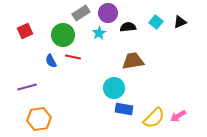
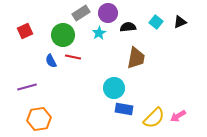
brown trapezoid: moved 3 px right, 3 px up; rotated 110 degrees clockwise
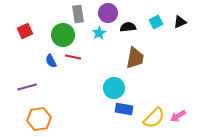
gray rectangle: moved 3 px left, 1 px down; rotated 66 degrees counterclockwise
cyan square: rotated 24 degrees clockwise
brown trapezoid: moved 1 px left
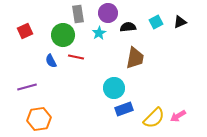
red line: moved 3 px right
blue rectangle: rotated 30 degrees counterclockwise
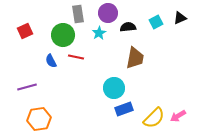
black triangle: moved 4 px up
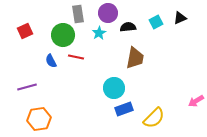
pink arrow: moved 18 px right, 15 px up
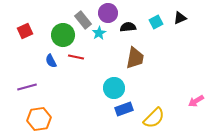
gray rectangle: moved 5 px right, 6 px down; rotated 30 degrees counterclockwise
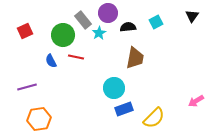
black triangle: moved 12 px right, 2 px up; rotated 32 degrees counterclockwise
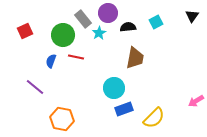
gray rectangle: moved 1 px up
blue semicircle: rotated 48 degrees clockwise
purple line: moved 8 px right; rotated 54 degrees clockwise
orange hexagon: moved 23 px right; rotated 20 degrees clockwise
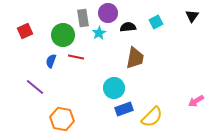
gray rectangle: moved 1 px up; rotated 30 degrees clockwise
yellow semicircle: moved 2 px left, 1 px up
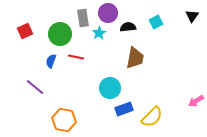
green circle: moved 3 px left, 1 px up
cyan circle: moved 4 px left
orange hexagon: moved 2 px right, 1 px down
